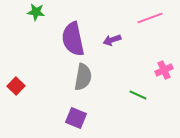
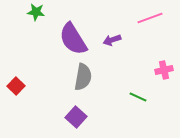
purple semicircle: rotated 20 degrees counterclockwise
pink cross: rotated 12 degrees clockwise
green line: moved 2 px down
purple square: moved 1 px up; rotated 20 degrees clockwise
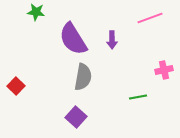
purple arrow: rotated 72 degrees counterclockwise
green line: rotated 36 degrees counterclockwise
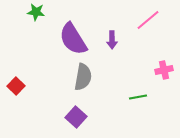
pink line: moved 2 px left, 2 px down; rotated 20 degrees counterclockwise
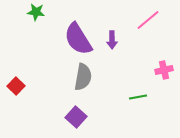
purple semicircle: moved 5 px right
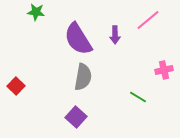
purple arrow: moved 3 px right, 5 px up
green line: rotated 42 degrees clockwise
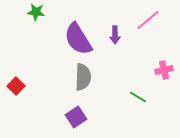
gray semicircle: rotated 8 degrees counterclockwise
purple square: rotated 15 degrees clockwise
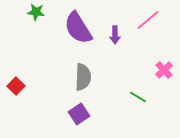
purple semicircle: moved 11 px up
pink cross: rotated 30 degrees counterclockwise
purple square: moved 3 px right, 3 px up
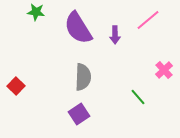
green line: rotated 18 degrees clockwise
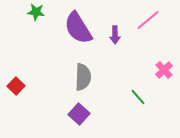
purple square: rotated 15 degrees counterclockwise
